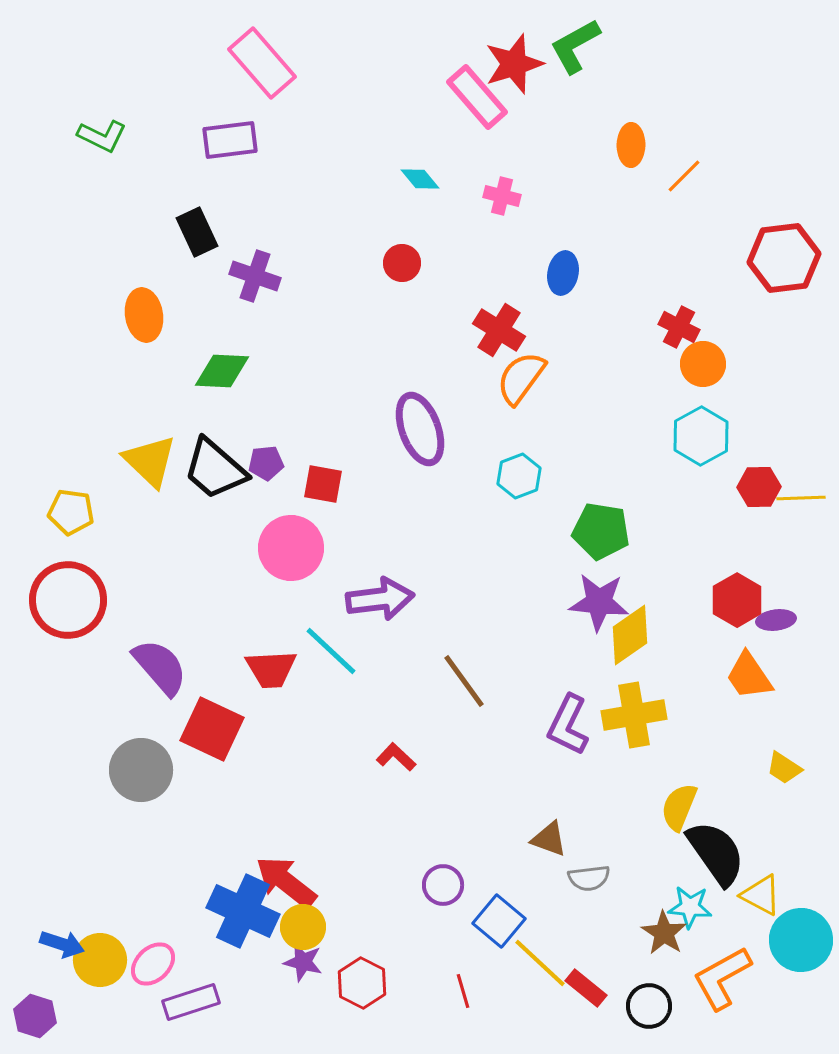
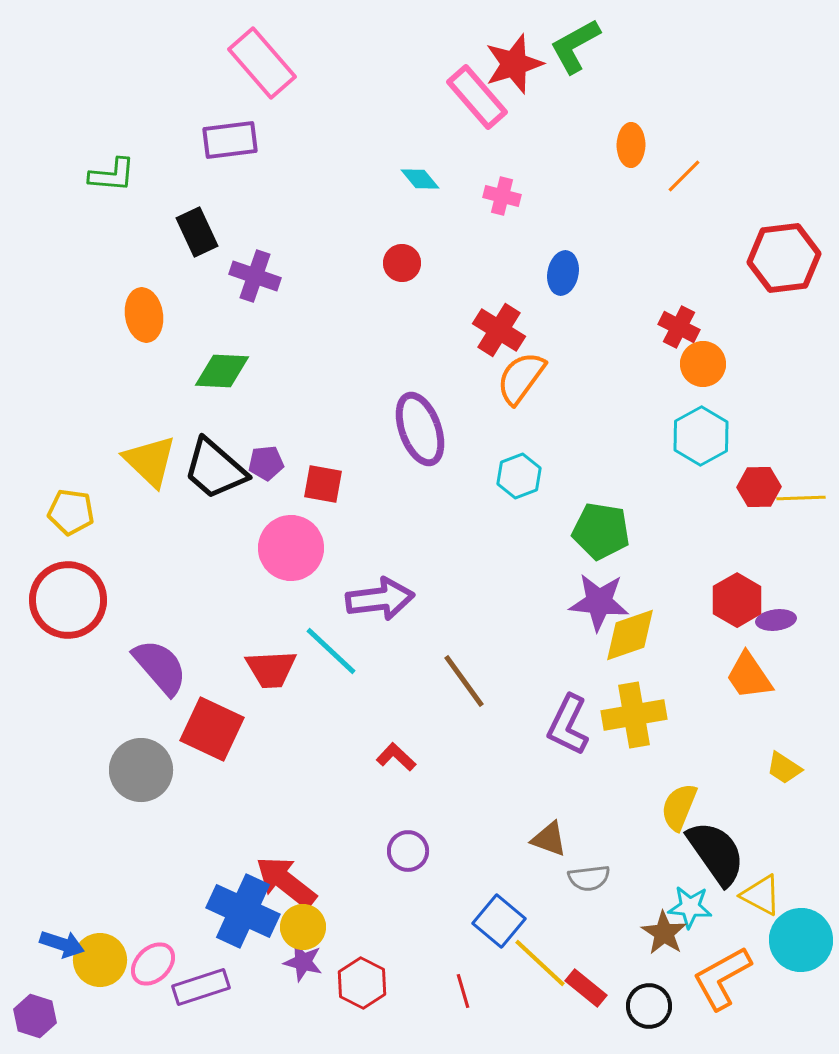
green L-shape at (102, 136): moved 10 px right, 39 px down; rotated 21 degrees counterclockwise
yellow diamond at (630, 635): rotated 16 degrees clockwise
purple circle at (443, 885): moved 35 px left, 34 px up
purple rectangle at (191, 1002): moved 10 px right, 15 px up
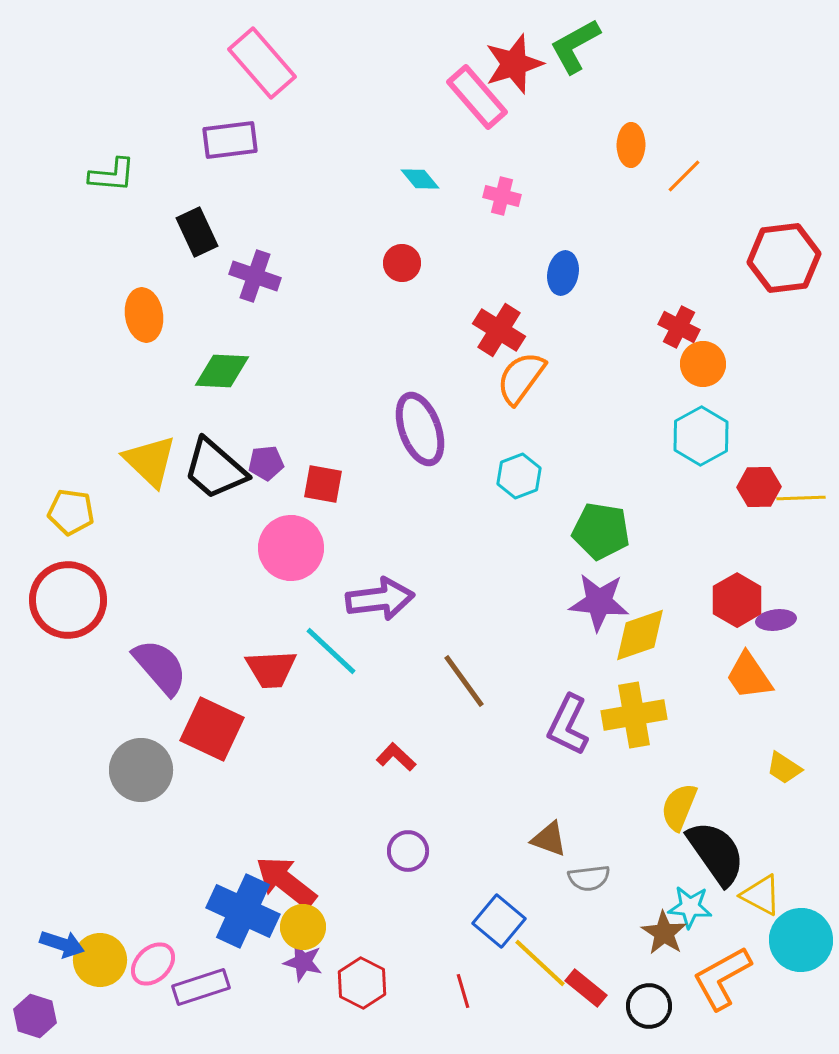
yellow diamond at (630, 635): moved 10 px right
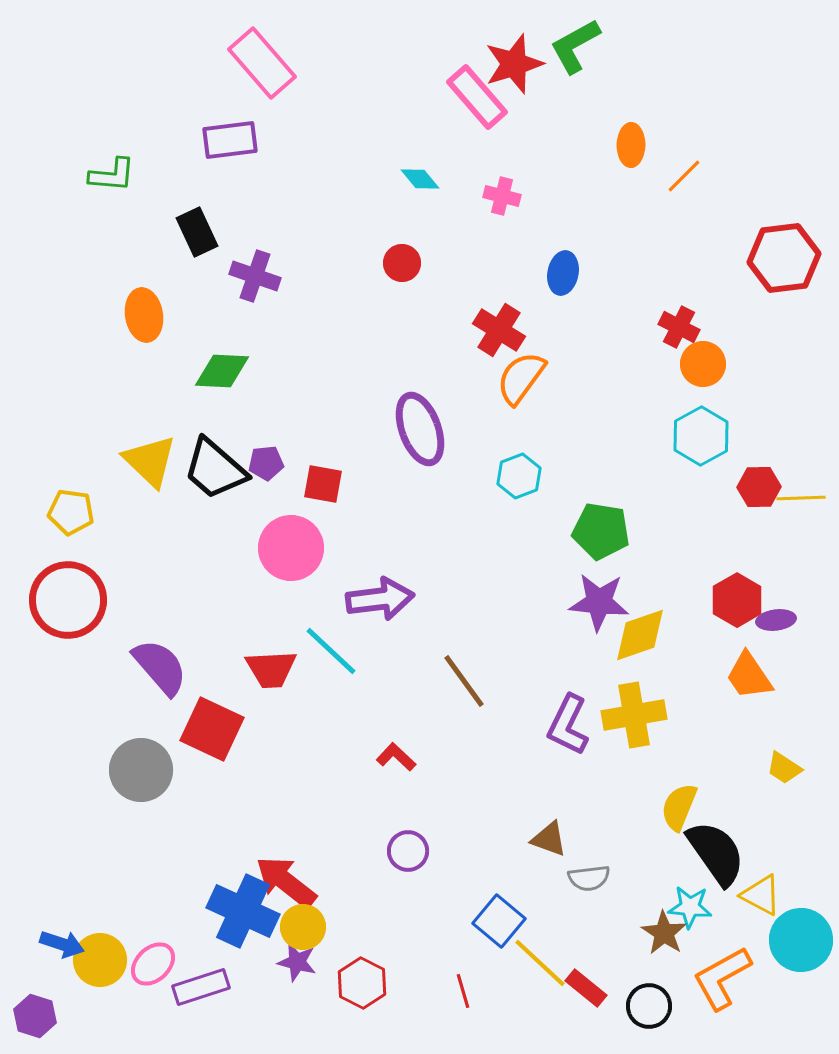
purple star at (303, 962): moved 6 px left
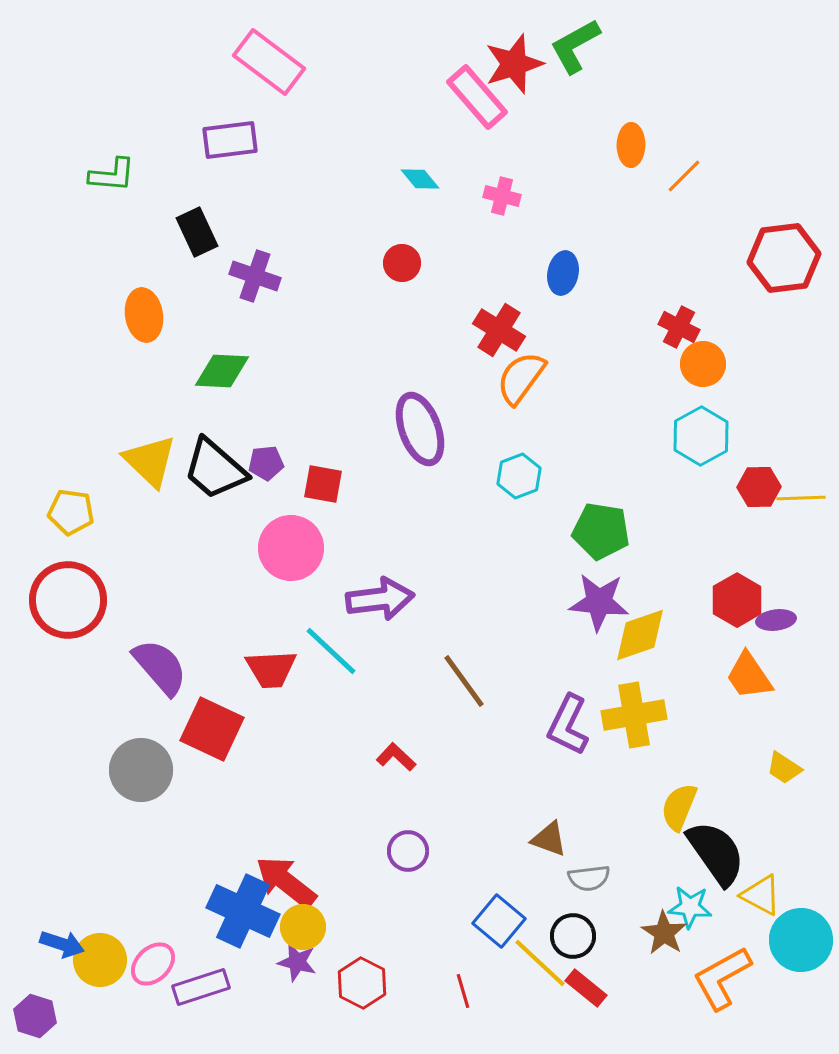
pink rectangle at (262, 63): moved 7 px right, 1 px up; rotated 12 degrees counterclockwise
black circle at (649, 1006): moved 76 px left, 70 px up
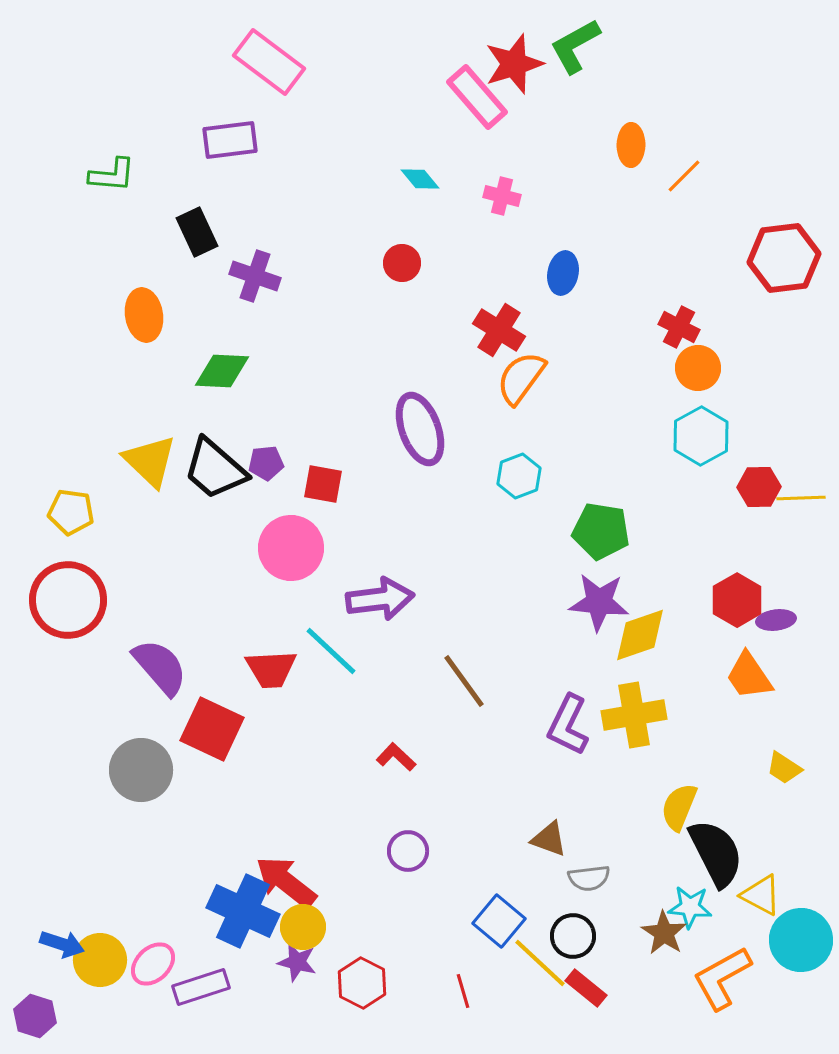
orange circle at (703, 364): moved 5 px left, 4 px down
black semicircle at (716, 853): rotated 8 degrees clockwise
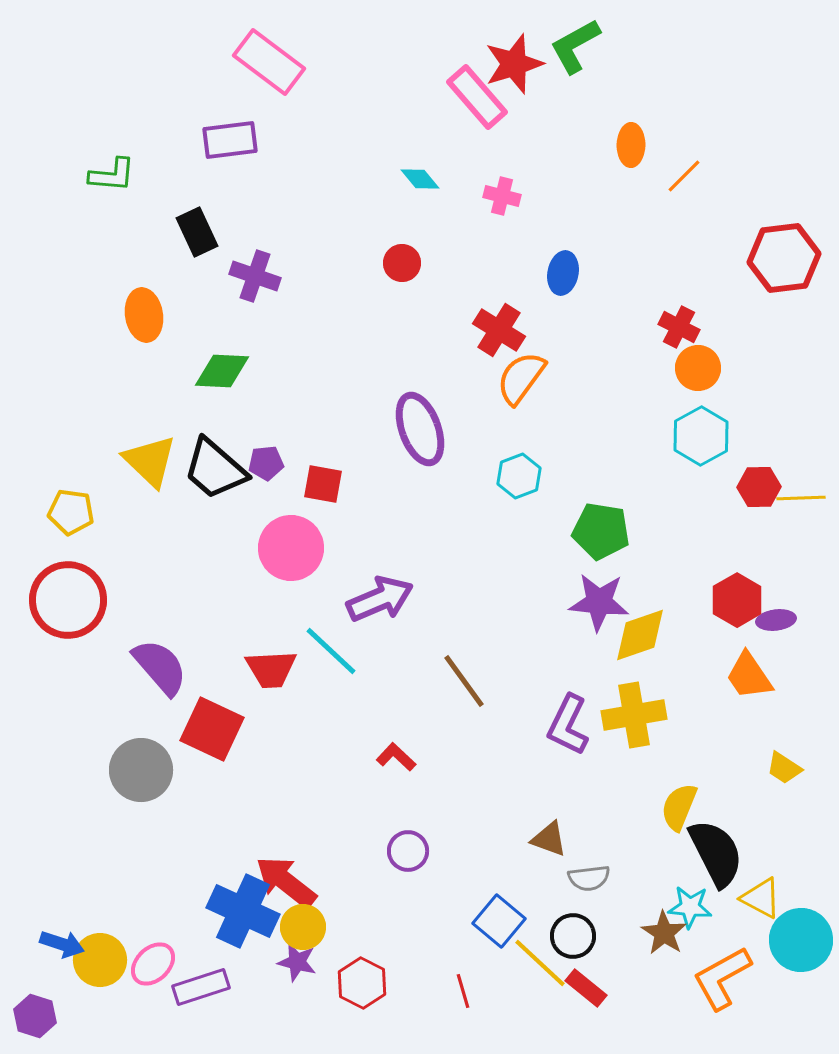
purple arrow at (380, 599): rotated 16 degrees counterclockwise
yellow triangle at (761, 895): moved 3 px down
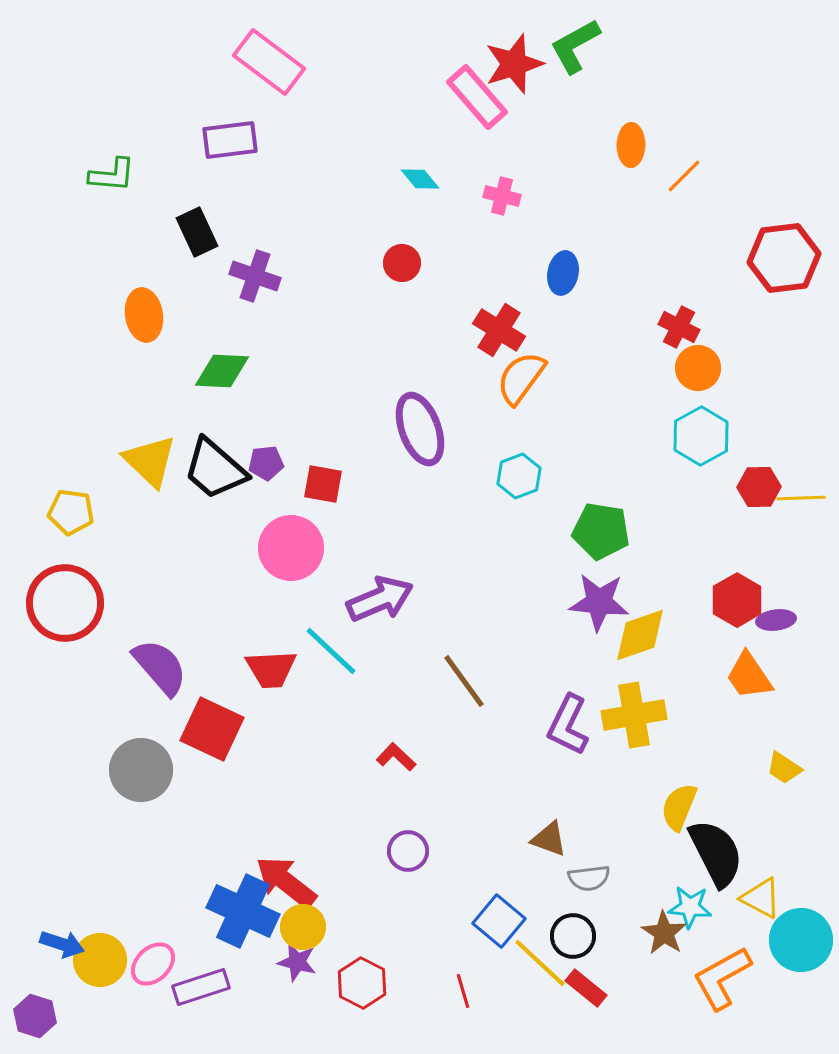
red circle at (68, 600): moved 3 px left, 3 px down
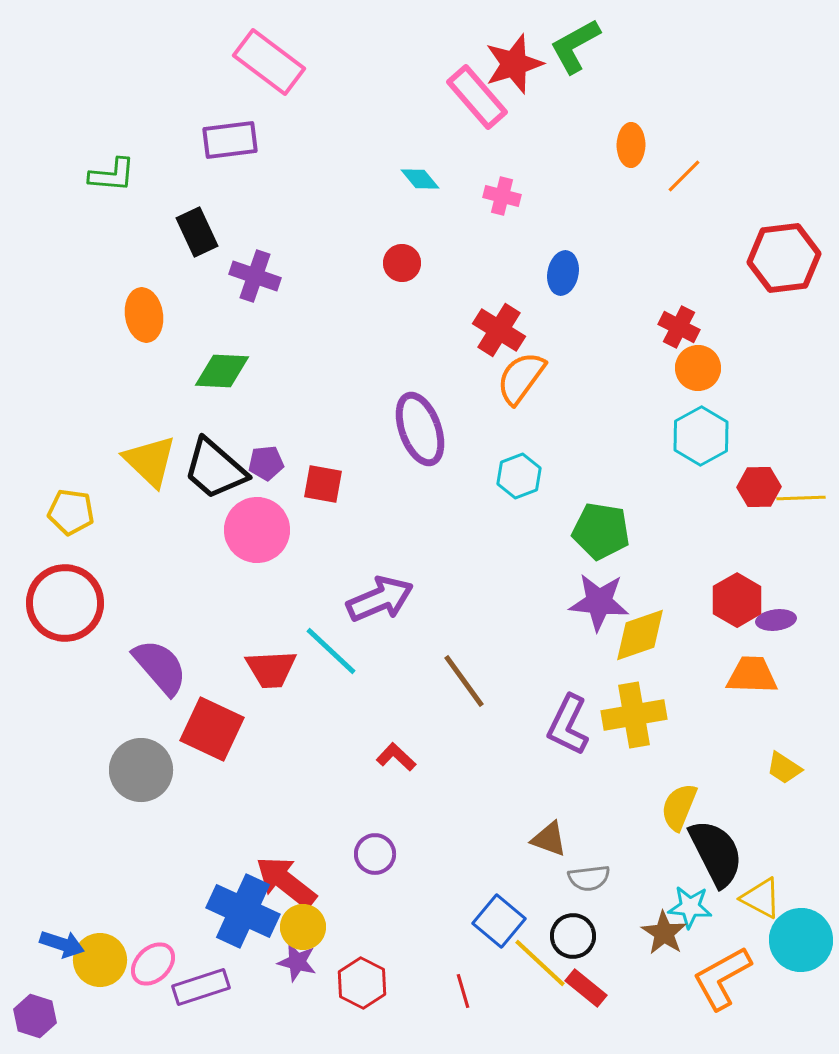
pink circle at (291, 548): moved 34 px left, 18 px up
orange trapezoid at (749, 676): moved 3 px right, 1 px up; rotated 126 degrees clockwise
purple circle at (408, 851): moved 33 px left, 3 px down
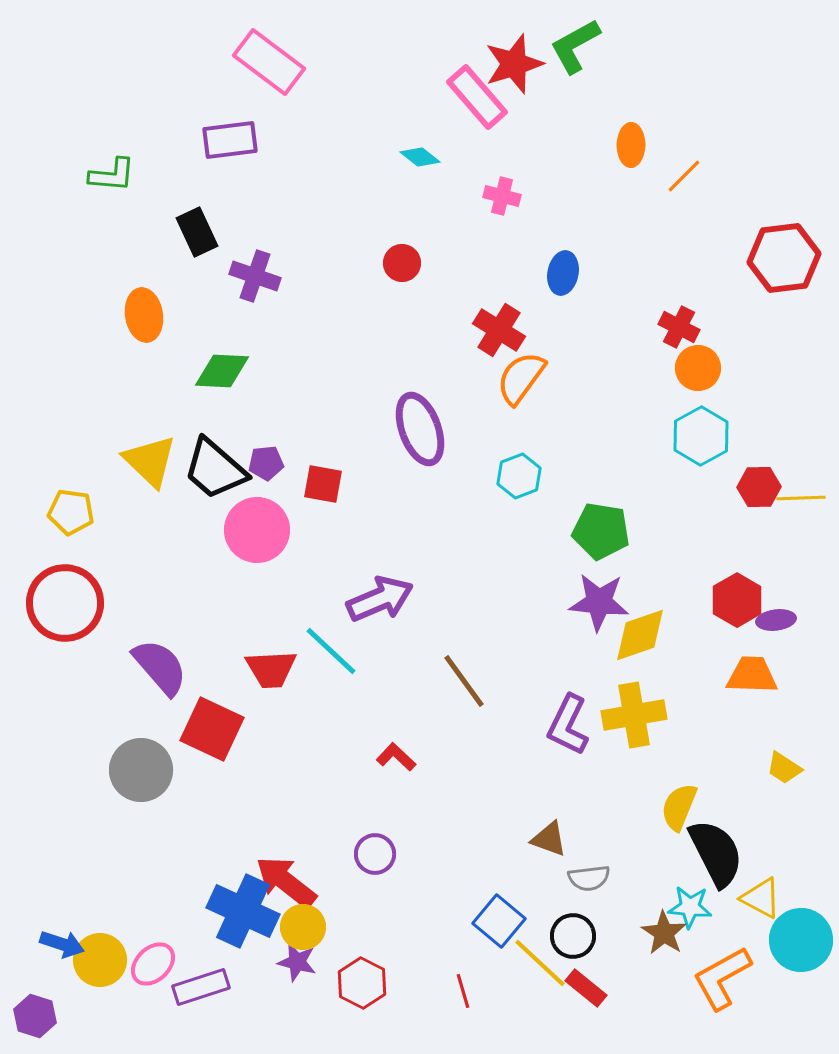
cyan diamond at (420, 179): moved 22 px up; rotated 12 degrees counterclockwise
